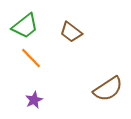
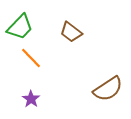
green trapezoid: moved 5 px left, 1 px down; rotated 8 degrees counterclockwise
purple star: moved 3 px left, 1 px up; rotated 12 degrees counterclockwise
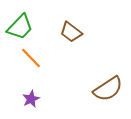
purple star: rotated 12 degrees clockwise
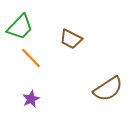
brown trapezoid: moved 7 px down; rotated 10 degrees counterclockwise
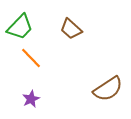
brown trapezoid: moved 10 px up; rotated 15 degrees clockwise
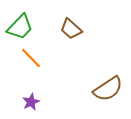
purple star: moved 3 px down
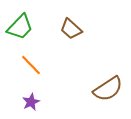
orange line: moved 7 px down
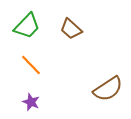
green trapezoid: moved 7 px right, 1 px up
purple star: rotated 24 degrees counterclockwise
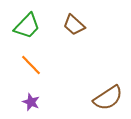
brown trapezoid: moved 3 px right, 4 px up
brown semicircle: moved 9 px down
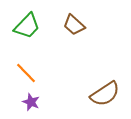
orange line: moved 5 px left, 8 px down
brown semicircle: moved 3 px left, 4 px up
